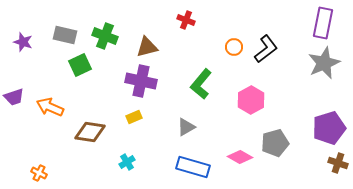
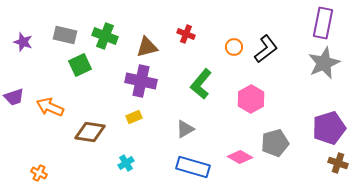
red cross: moved 14 px down
pink hexagon: moved 1 px up
gray triangle: moved 1 px left, 2 px down
cyan cross: moved 1 px left, 1 px down
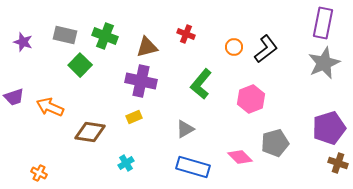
green square: rotated 20 degrees counterclockwise
pink hexagon: rotated 8 degrees clockwise
pink diamond: rotated 15 degrees clockwise
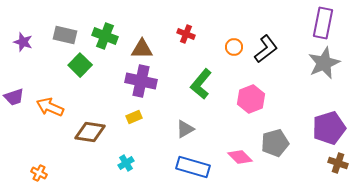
brown triangle: moved 5 px left, 2 px down; rotated 15 degrees clockwise
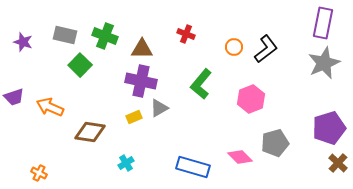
gray triangle: moved 26 px left, 21 px up
brown cross: rotated 24 degrees clockwise
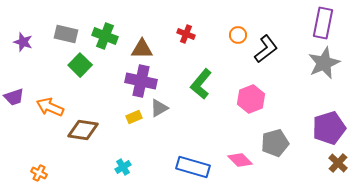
gray rectangle: moved 1 px right, 1 px up
orange circle: moved 4 px right, 12 px up
brown diamond: moved 7 px left, 2 px up
pink diamond: moved 3 px down
cyan cross: moved 3 px left, 4 px down
